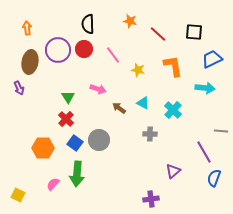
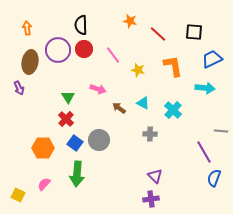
black semicircle: moved 7 px left, 1 px down
purple triangle: moved 18 px left, 5 px down; rotated 35 degrees counterclockwise
pink semicircle: moved 9 px left
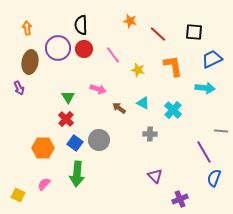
purple circle: moved 2 px up
purple cross: moved 29 px right; rotated 14 degrees counterclockwise
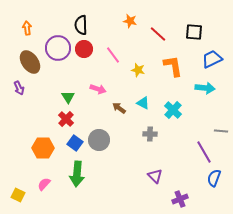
brown ellipse: rotated 45 degrees counterclockwise
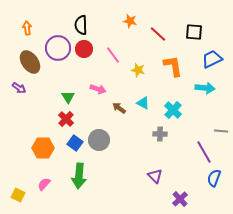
purple arrow: rotated 32 degrees counterclockwise
gray cross: moved 10 px right
green arrow: moved 2 px right, 2 px down
purple cross: rotated 21 degrees counterclockwise
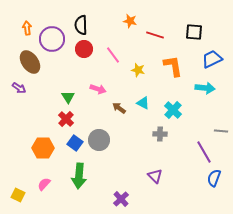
red line: moved 3 px left, 1 px down; rotated 24 degrees counterclockwise
purple circle: moved 6 px left, 9 px up
purple cross: moved 59 px left
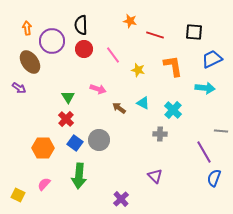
purple circle: moved 2 px down
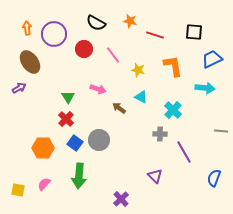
black semicircle: moved 15 px right, 2 px up; rotated 60 degrees counterclockwise
purple circle: moved 2 px right, 7 px up
purple arrow: rotated 64 degrees counterclockwise
cyan triangle: moved 2 px left, 6 px up
purple line: moved 20 px left
yellow square: moved 5 px up; rotated 16 degrees counterclockwise
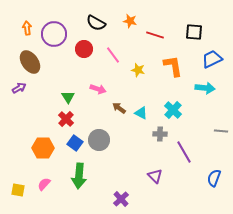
cyan triangle: moved 16 px down
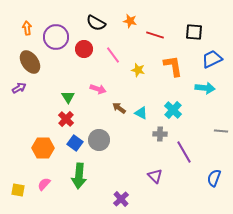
purple circle: moved 2 px right, 3 px down
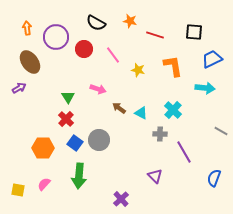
gray line: rotated 24 degrees clockwise
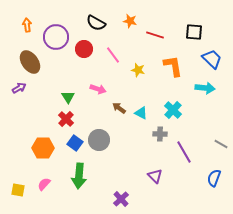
orange arrow: moved 3 px up
blue trapezoid: rotated 70 degrees clockwise
gray line: moved 13 px down
